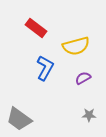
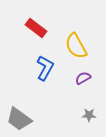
yellow semicircle: rotated 76 degrees clockwise
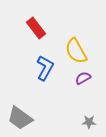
red rectangle: rotated 15 degrees clockwise
yellow semicircle: moved 5 px down
gray star: moved 7 px down
gray trapezoid: moved 1 px right, 1 px up
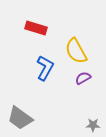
red rectangle: rotated 35 degrees counterclockwise
gray star: moved 4 px right, 3 px down
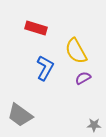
gray trapezoid: moved 3 px up
gray star: moved 1 px right
